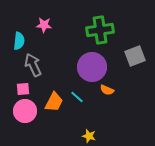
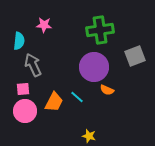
purple circle: moved 2 px right
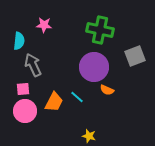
green cross: rotated 20 degrees clockwise
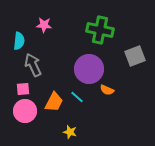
purple circle: moved 5 px left, 2 px down
yellow star: moved 19 px left, 4 px up
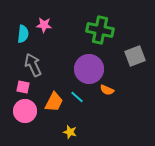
cyan semicircle: moved 4 px right, 7 px up
pink square: moved 2 px up; rotated 16 degrees clockwise
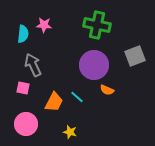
green cross: moved 3 px left, 5 px up
purple circle: moved 5 px right, 4 px up
pink square: moved 1 px down
pink circle: moved 1 px right, 13 px down
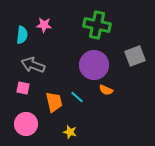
cyan semicircle: moved 1 px left, 1 px down
gray arrow: rotated 45 degrees counterclockwise
orange semicircle: moved 1 px left
orange trapezoid: rotated 40 degrees counterclockwise
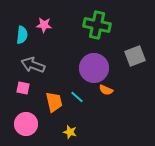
purple circle: moved 3 px down
